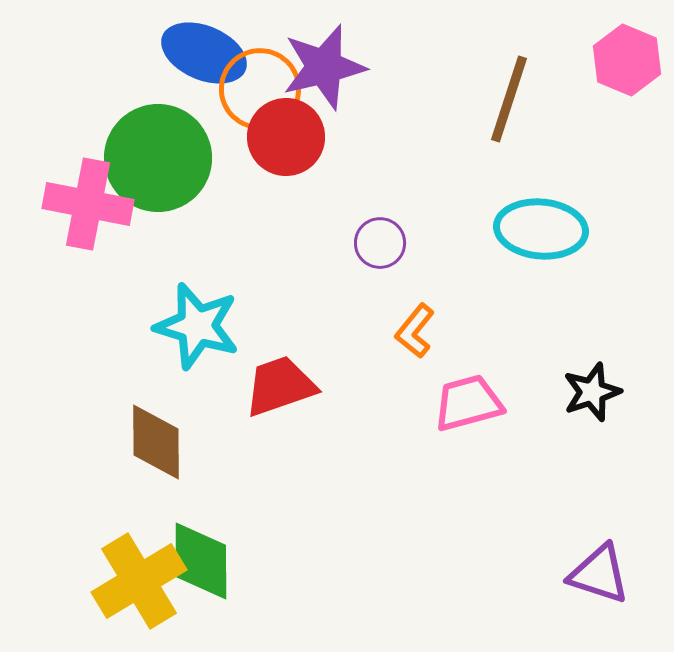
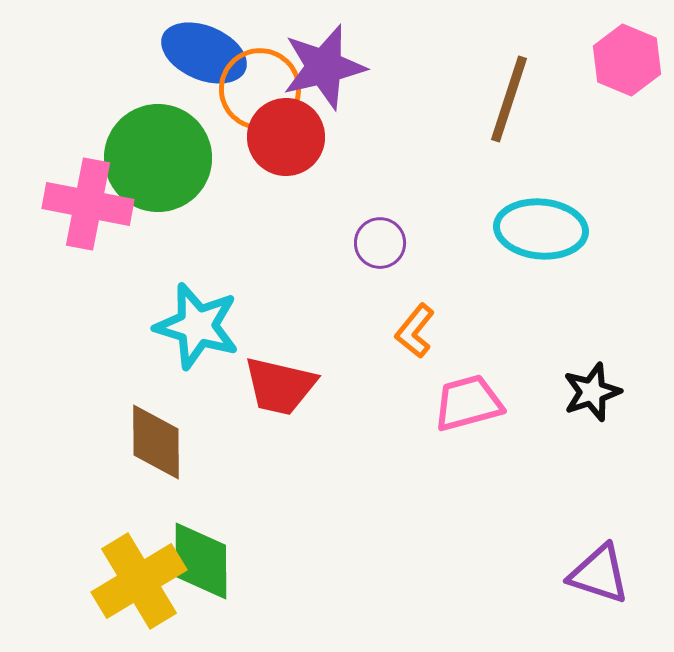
red trapezoid: rotated 148 degrees counterclockwise
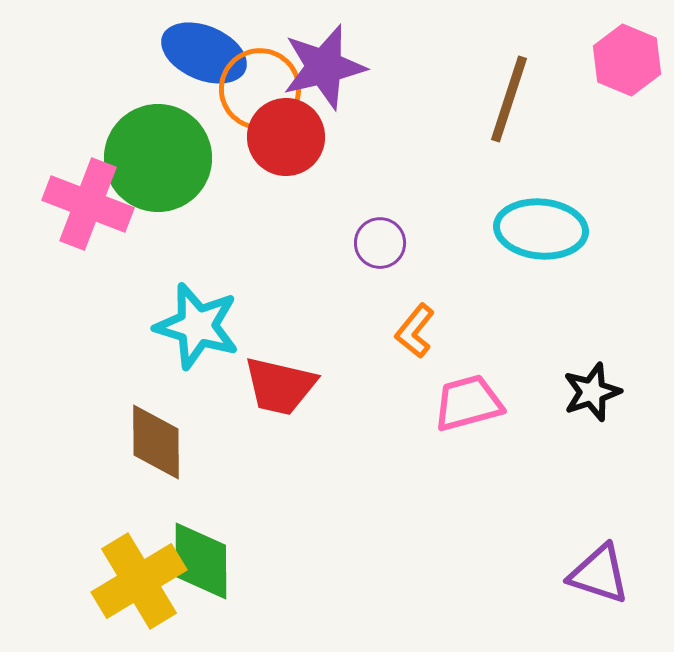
pink cross: rotated 10 degrees clockwise
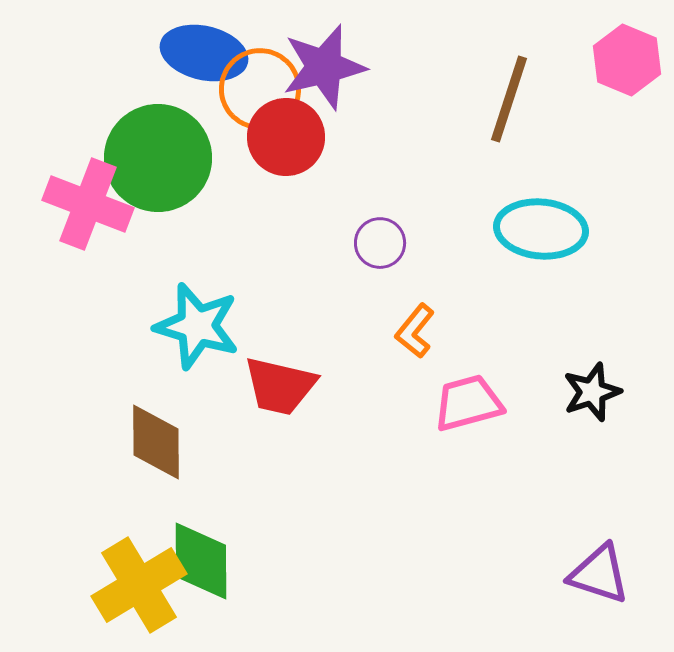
blue ellipse: rotated 10 degrees counterclockwise
yellow cross: moved 4 px down
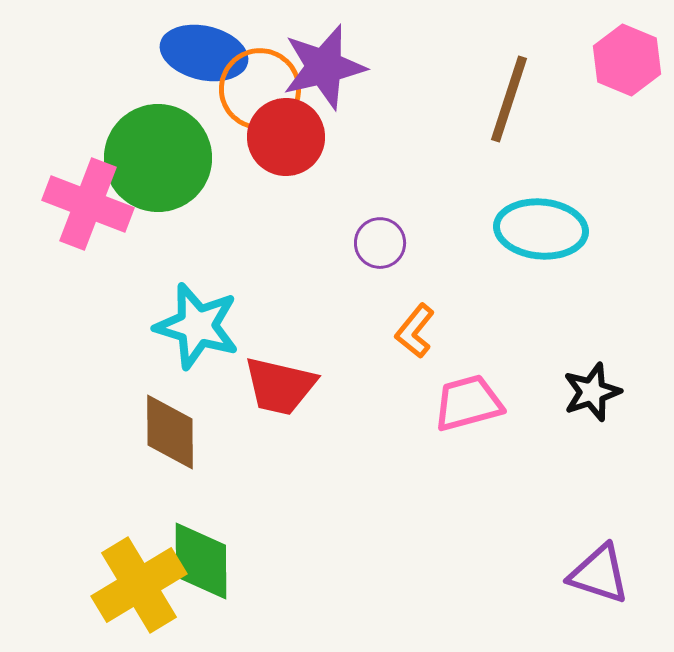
brown diamond: moved 14 px right, 10 px up
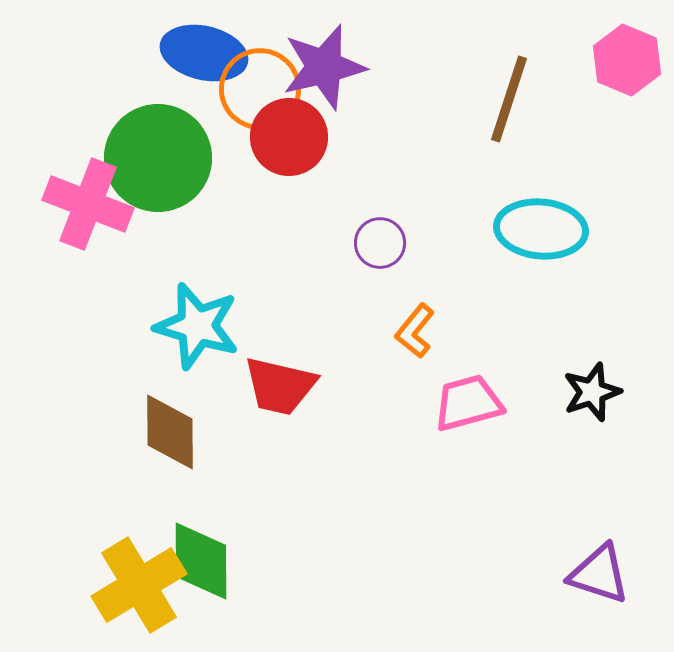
red circle: moved 3 px right
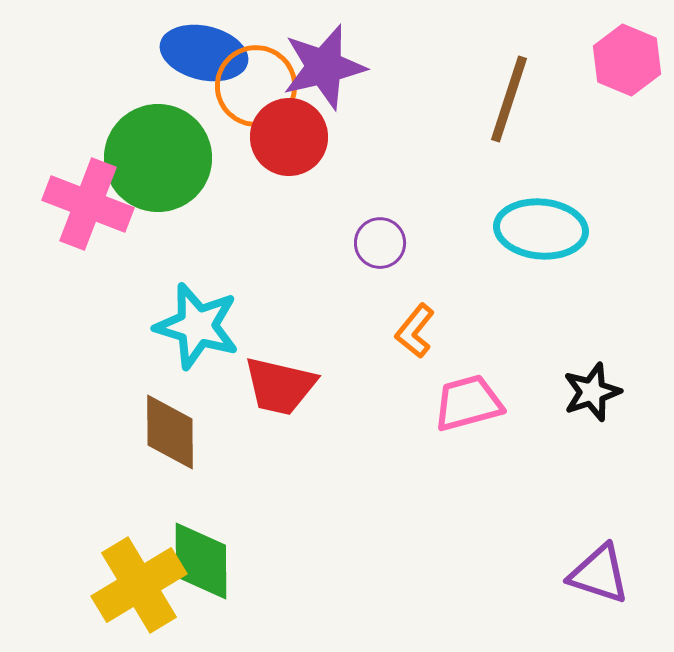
orange circle: moved 4 px left, 3 px up
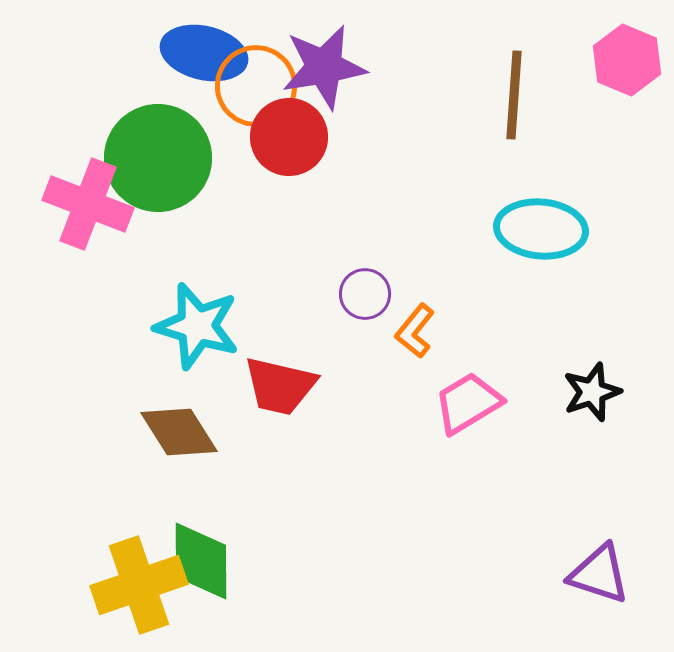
purple star: rotated 4 degrees clockwise
brown line: moved 5 px right, 4 px up; rotated 14 degrees counterclockwise
purple circle: moved 15 px left, 51 px down
pink trapezoid: rotated 16 degrees counterclockwise
brown diamond: moved 9 px right; rotated 32 degrees counterclockwise
yellow cross: rotated 12 degrees clockwise
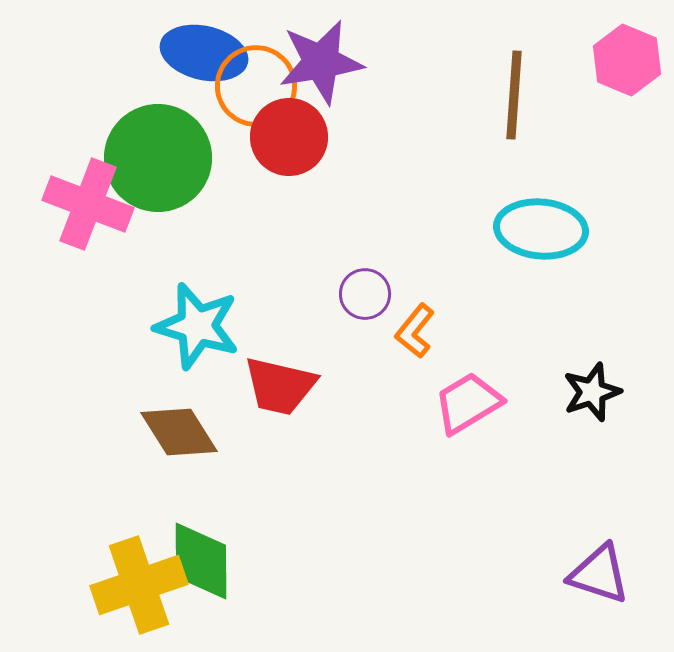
purple star: moved 3 px left, 5 px up
